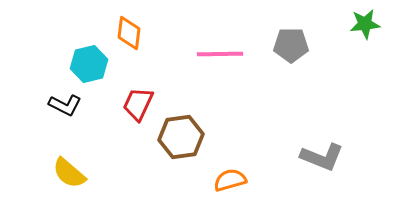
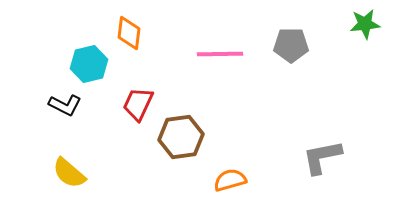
gray L-shape: rotated 147 degrees clockwise
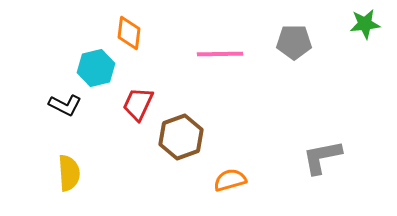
gray pentagon: moved 3 px right, 3 px up
cyan hexagon: moved 7 px right, 4 px down
brown hexagon: rotated 12 degrees counterclockwise
yellow semicircle: rotated 135 degrees counterclockwise
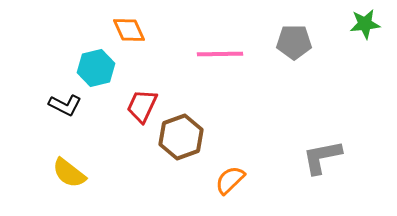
orange diamond: moved 3 px up; rotated 32 degrees counterclockwise
red trapezoid: moved 4 px right, 2 px down
yellow semicircle: rotated 132 degrees clockwise
orange semicircle: rotated 28 degrees counterclockwise
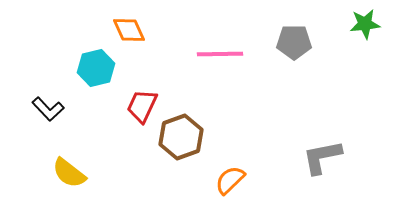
black L-shape: moved 17 px left, 4 px down; rotated 20 degrees clockwise
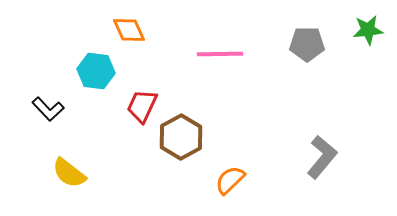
green star: moved 3 px right, 6 px down
gray pentagon: moved 13 px right, 2 px down
cyan hexagon: moved 3 px down; rotated 21 degrees clockwise
brown hexagon: rotated 9 degrees counterclockwise
gray L-shape: rotated 141 degrees clockwise
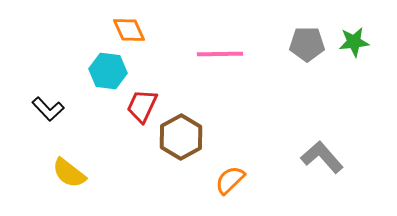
green star: moved 14 px left, 12 px down
cyan hexagon: moved 12 px right
gray L-shape: rotated 81 degrees counterclockwise
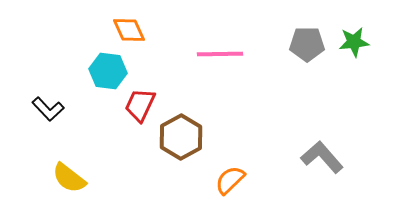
red trapezoid: moved 2 px left, 1 px up
yellow semicircle: moved 5 px down
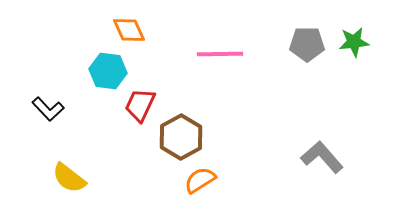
orange semicircle: moved 30 px left; rotated 12 degrees clockwise
